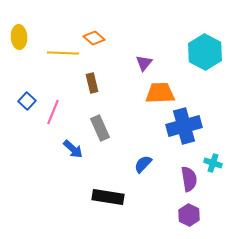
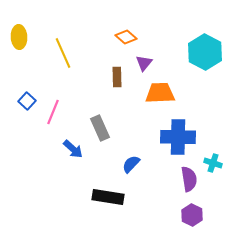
orange diamond: moved 32 px right, 1 px up
yellow line: rotated 64 degrees clockwise
brown rectangle: moved 25 px right, 6 px up; rotated 12 degrees clockwise
blue cross: moved 6 px left, 11 px down; rotated 16 degrees clockwise
blue semicircle: moved 12 px left
purple hexagon: moved 3 px right
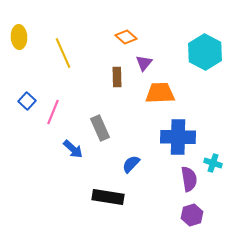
purple hexagon: rotated 15 degrees clockwise
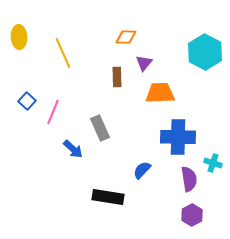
orange diamond: rotated 40 degrees counterclockwise
blue semicircle: moved 11 px right, 6 px down
purple hexagon: rotated 10 degrees counterclockwise
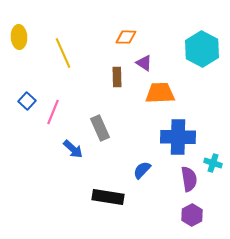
cyan hexagon: moved 3 px left, 3 px up
purple triangle: rotated 36 degrees counterclockwise
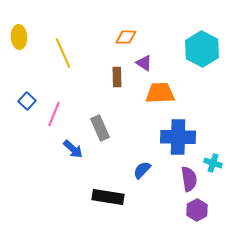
pink line: moved 1 px right, 2 px down
purple hexagon: moved 5 px right, 5 px up
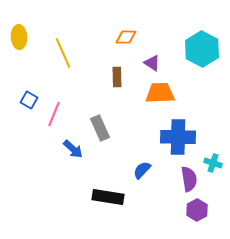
purple triangle: moved 8 px right
blue square: moved 2 px right, 1 px up; rotated 12 degrees counterclockwise
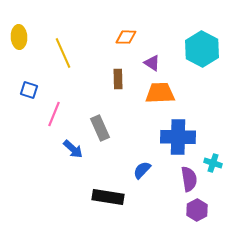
brown rectangle: moved 1 px right, 2 px down
blue square: moved 10 px up; rotated 12 degrees counterclockwise
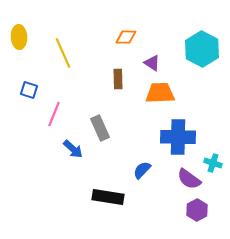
purple semicircle: rotated 135 degrees clockwise
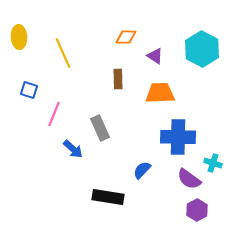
purple triangle: moved 3 px right, 7 px up
